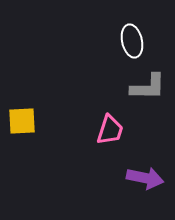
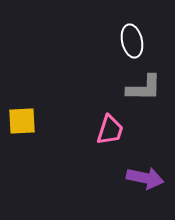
gray L-shape: moved 4 px left, 1 px down
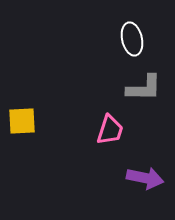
white ellipse: moved 2 px up
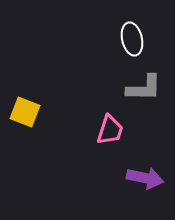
yellow square: moved 3 px right, 9 px up; rotated 24 degrees clockwise
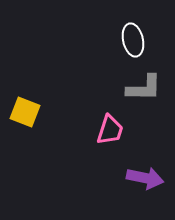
white ellipse: moved 1 px right, 1 px down
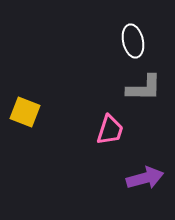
white ellipse: moved 1 px down
purple arrow: rotated 27 degrees counterclockwise
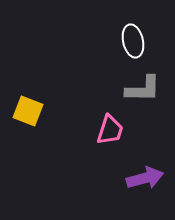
gray L-shape: moved 1 px left, 1 px down
yellow square: moved 3 px right, 1 px up
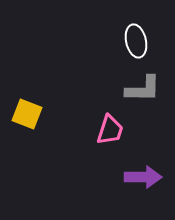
white ellipse: moved 3 px right
yellow square: moved 1 px left, 3 px down
purple arrow: moved 2 px left, 1 px up; rotated 15 degrees clockwise
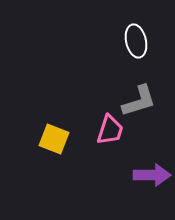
gray L-shape: moved 4 px left, 12 px down; rotated 18 degrees counterclockwise
yellow square: moved 27 px right, 25 px down
purple arrow: moved 9 px right, 2 px up
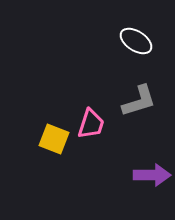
white ellipse: rotated 44 degrees counterclockwise
pink trapezoid: moved 19 px left, 6 px up
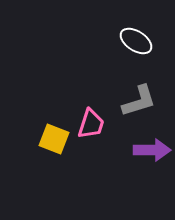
purple arrow: moved 25 px up
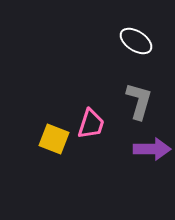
gray L-shape: rotated 57 degrees counterclockwise
purple arrow: moved 1 px up
